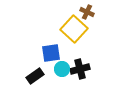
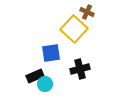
cyan circle: moved 17 px left, 15 px down
black rectangle: rotated 12 degrees clockwise
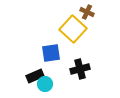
yellow square: moved 1 px left
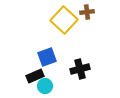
brown cross: rotated 32 degrees counterclockwise
yellow square: moved 9 px left, 9 px up
blue square: moved 4 px left, 4 px down; rotated 12 degrees counterclockwise
cyan circle: moved 2 px down
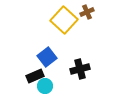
brown cross: rotated 16 degrees counterclockwise
blue square: rotated 18 degrees counterclockwise
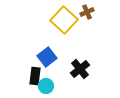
black cross: rotated 24 degrees counterclockwise
black rectangle: rotated 60 degrees counterclockwise
cyan circle: moved 1 px right
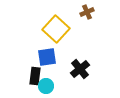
yellow square: moved 8 px left, 9 px down
blue square: rotated 30 degrees clockwise
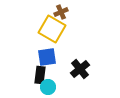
brown cross: moved 26 px left
yellow square: moved 4 px left; rotated 12 degrees counterclockwise
black rectangle: moved 5 px right, 1 px up
cyan circle: moved 2 px right, 1 px down
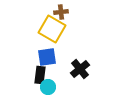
brown cross: rotated 16 degrees clockwise
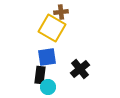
yellow square: moved 1 px up
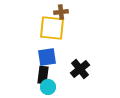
yellow square: rotated 24 degrees counterclockwise
black rectangle: moved 3 px right
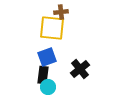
blue square: rotated 12 degrees counterclockwise
